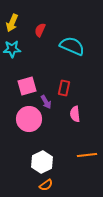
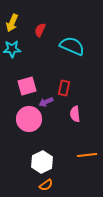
purple arrow: rotated 96 degrees clockwise
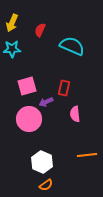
white hexagon: rotated 10 degrees counterclockwise
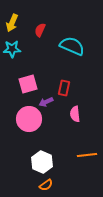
pink square: moved 1 px right, 2 px up
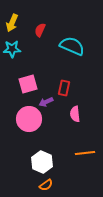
orange line: moved 2 px left, 2 px up
